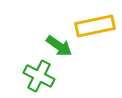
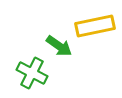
green cross: moved 7 px left, 3 px up
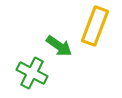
yellow rectangle: rotated 57 degrees counterclockwise
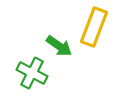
yellow rectangle: moved 1 px left, 1 px down
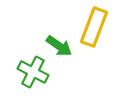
green cross: moved 1 px right, 1 px up
